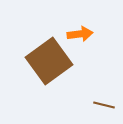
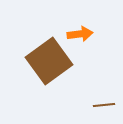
brown line: rotated 20 degrees counterclockwise
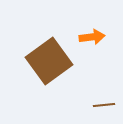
orange arrow: moved 12 px right, 3 px down
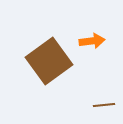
orange arrow: moved 4 px down
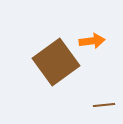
brown square: moved 7 px right, 1 px down
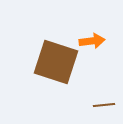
brown square: rotated 36 degrees counterclockwise
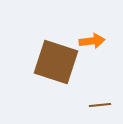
brown line: moved 4 px left
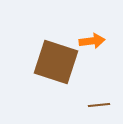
brown line: moved 1 px left
